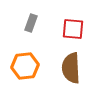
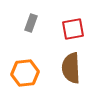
red square: rotated 15 degrees counterclockwise
orange hexagon: moved 7 px down
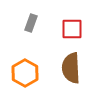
red square: moved 1 px left; rotated 10 degrees clockwise
orange hexagon: rotated 24 degrees counterclockwise
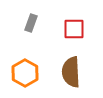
red square: moved 2 px right
brown semicircle: moved 4 px down
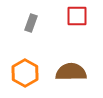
red square: moved 3 px right, 13 px up
brown semicircle: rotated 92 degrees clockwise
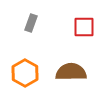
red square: moved 7 px right, 11 px down
